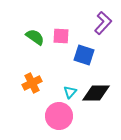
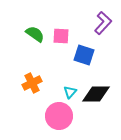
green semicircle: moved 3 px up
black diamond: moved 1 px down
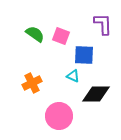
purple L-shape: moved 1 px down; rotated 45 degrees counterclockwise
pink square: rotated 18 degrees clockwise
blue square: rotated 15 degrees counterclockwise
cyan triangle: moved 3 px right, 16 px up; rotated 48 degrees counterclockwise
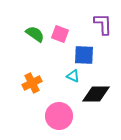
pink square: moved 1 px left, 2 px up
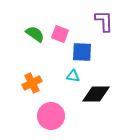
purple L-shape: moved 1 px right, 3 px up
blue square: moved 2 px left, 3 px up
cyan triangle: rotated 16 degrees counterclockwise
pink circle: moved 8 px left
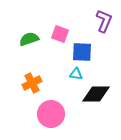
purple L-shape: rotated 25 degrees clockwise
green semicircle: moved 6 px left, 5 px down; rotated 54 degrees counterclockwise
cyan triangle: moved 3 px right, 2 px up
pink circle: moved 2 px up
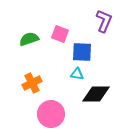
cyan triangle: moved 1 px right
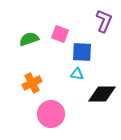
black diamond: moved 6 px right
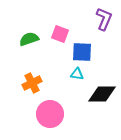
purple L-shape: moved 2 px up
pink circle: moved 1 px left
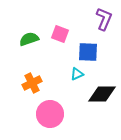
blue square: moved 6 px right
cyan triangle: rotated 32 degrees counterclockwise
